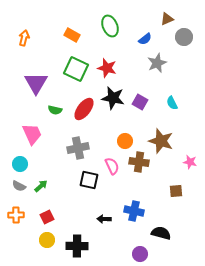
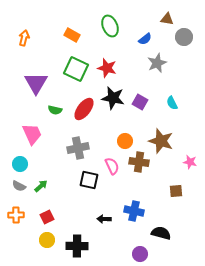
brown triangle: rotated 32 degrees clockwise
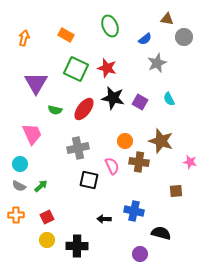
orange rectangle: moved 6 px left
cyan semicircle: moved 3 px left, 4 px up
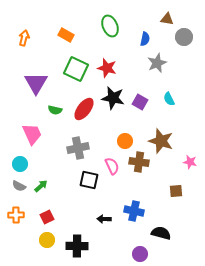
blue semicircle: rotated 40 degrees counterclockwise
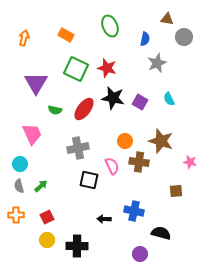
gray semicircle: rotated 48 degrees clockwise
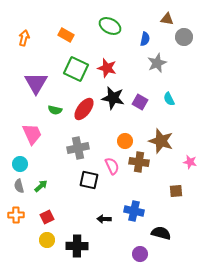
green ellipse: rotated 40 degrees counterclockwise
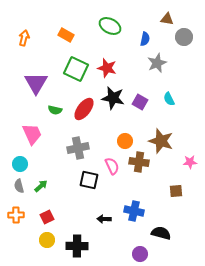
pink star: rotated 16 degrees counterclockwise
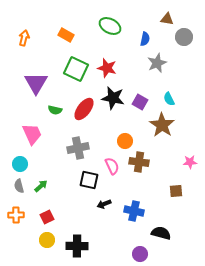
brown star: moved 1 px right, 16 px up; rotated 15 degrees clockwise
black arrow: moved 15 px up; rotated 24 degrees counterclockwise
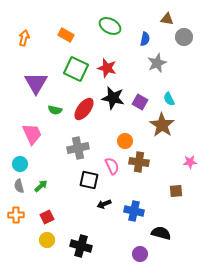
black cross: moved 4 px right; rotated 15 degrees clockwise
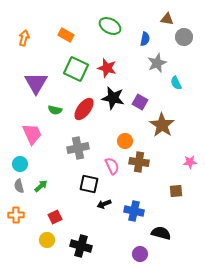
cyan semicircle: moved 7 px right, 16 px up
black square: moved 4 px down
red square: moved 8 px right
